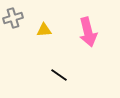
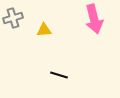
pink arrow: moved 6 px right, 13 px up
black line: rotated 18 degrees counterclockwise
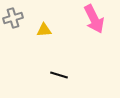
pink arrow: rotated 12 degrees counterclockwise
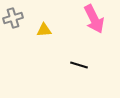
black line: moved 20 px right, 10 px up
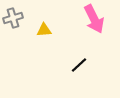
black line: rotated 60 degrees counterclockwise
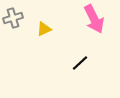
yellow triangle: moved 1 px up; rotated 21 degrees counterclockwise
black line: moved 1 px right, 2 px up
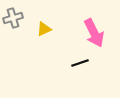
pink arrow: moved 14 px down
black line: rotated 24 degrees clockwise
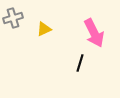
black line: rotated 54 degrees counterclockwise
